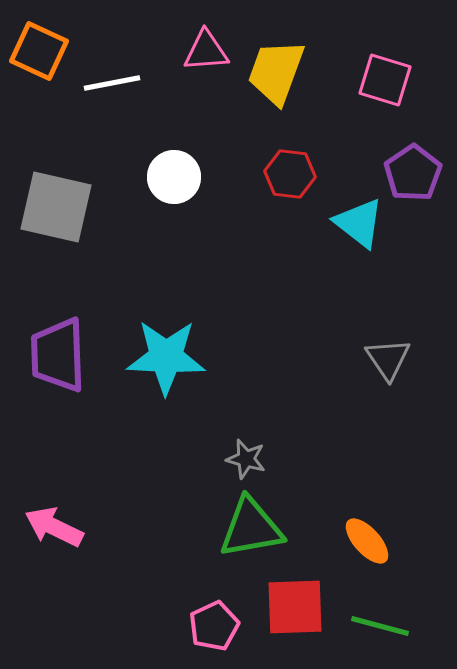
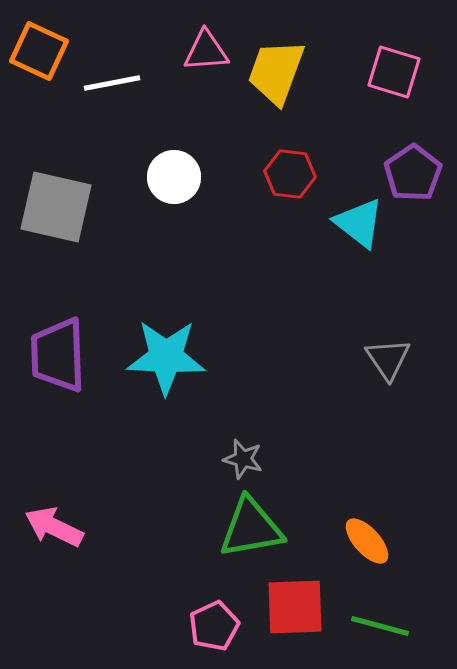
pink square: moved 9 px right, 8 px up
gray star: moved 3 px left
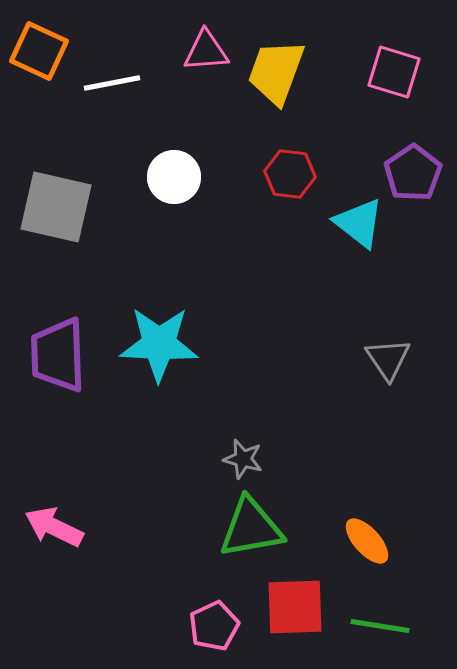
cyan star: moved 7 px left, 13 px up
green line: rotated 6 degrees counterclockwise
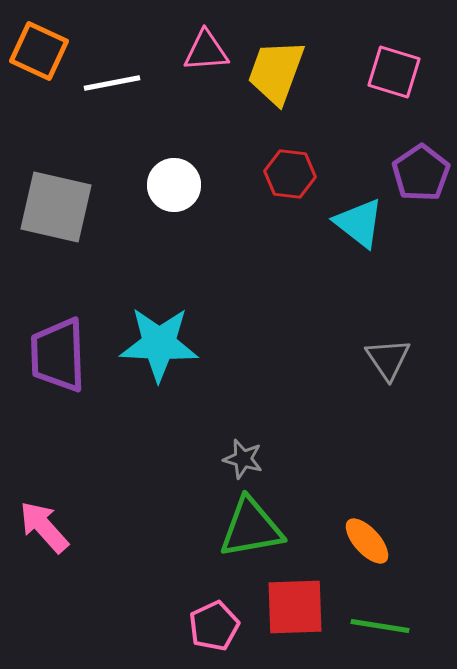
purple pentagon: moved 8 px right
white circle: moved 8 px down
pink arrow: moved 10 px left; rotated 22 degrees clockwise
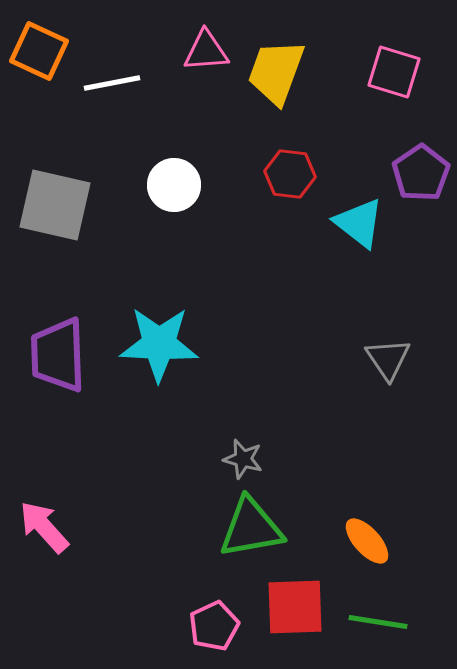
gray square: moved 1 px left, 2 px up
green line: moved 2 px left, 4 px up
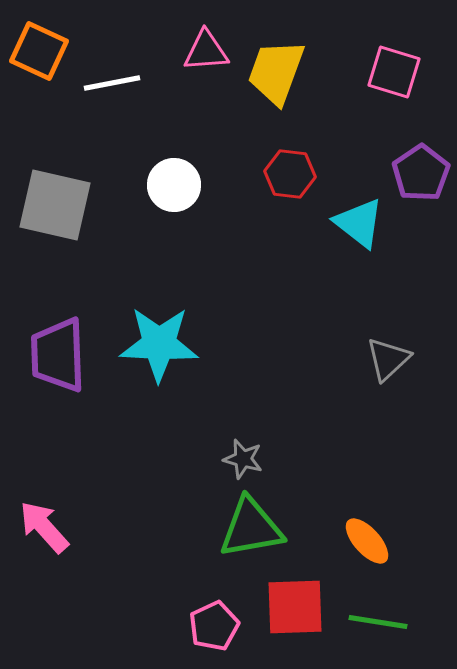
gray triangle: rotated 21 degrees clockwise
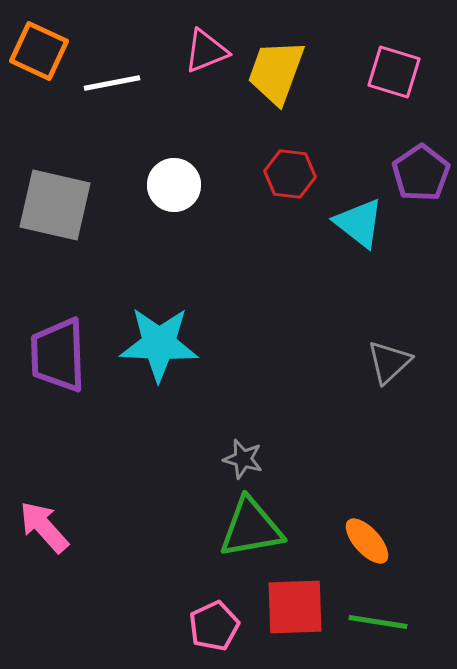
pink triangle: rotated 18 degrees counterclockwise
gray triangle: moved 1 px right, 3 px down
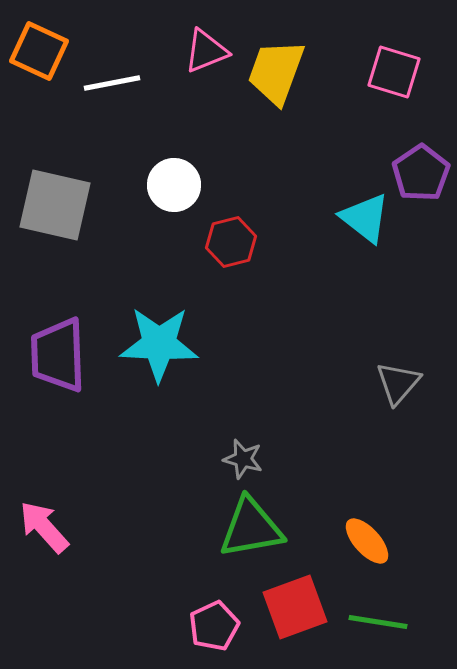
red hexagon: moved 59 px left, 68 px down; rotated 21 degrees counterclockwise
cyan triangle: moved 6 px right, 5 px up
gray triangle: moved 9 px right, 21 px down; rotated 6 degrees counterclockwise
red square: rotated 18 degrees counterclockwise
